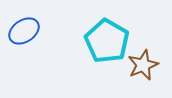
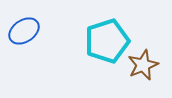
cyan pentagon: rotated 24 degrees clockwise
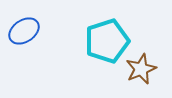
brown star: moved 2 px left, 4 px down
